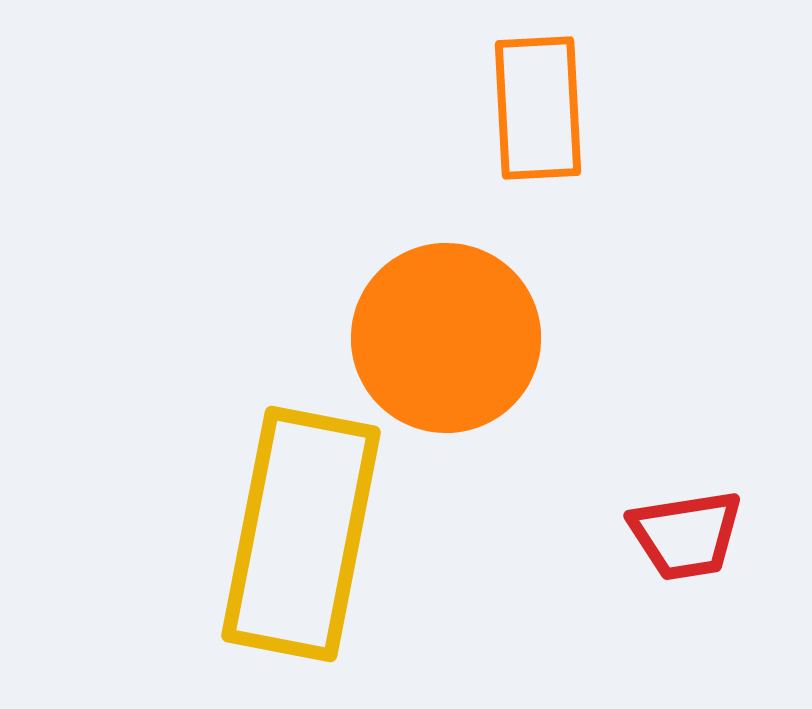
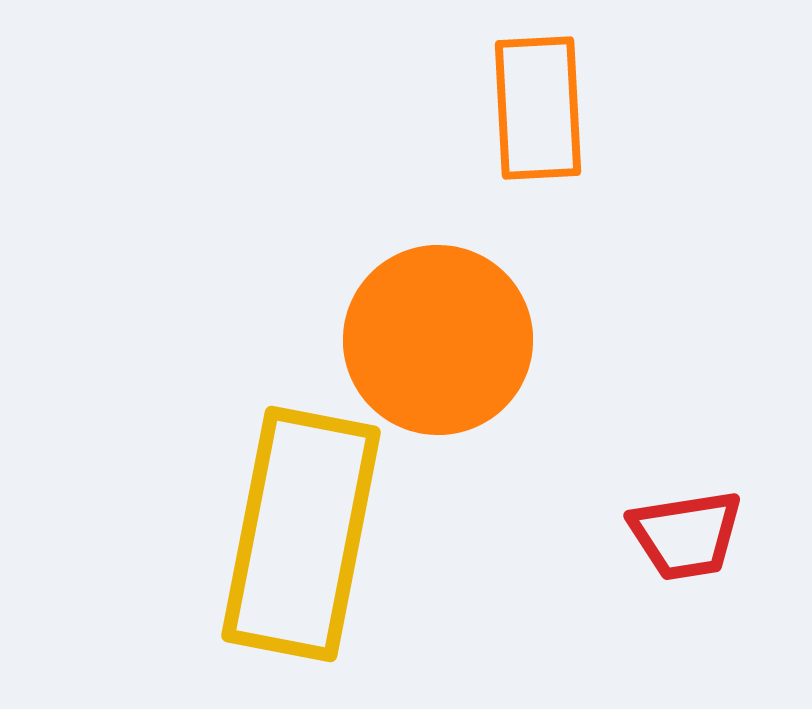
orange circle: moved 8 px left, 2 px down
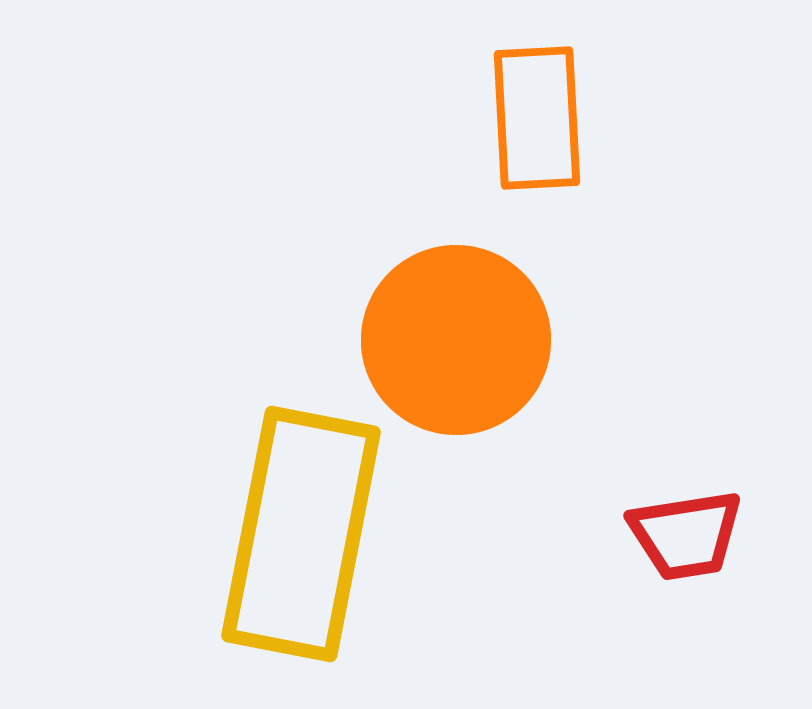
orange rectangle: moved 1 px left, 10 px down
orange circle: moved 18 px right
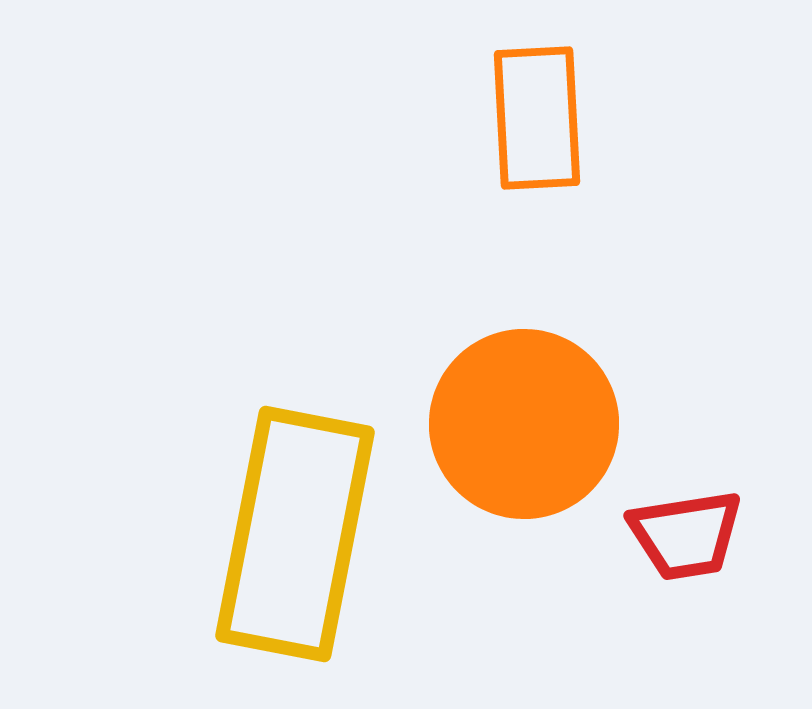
orange circle: moved 68 px right, 84 px down
yellow rectangle: moved 6 px left
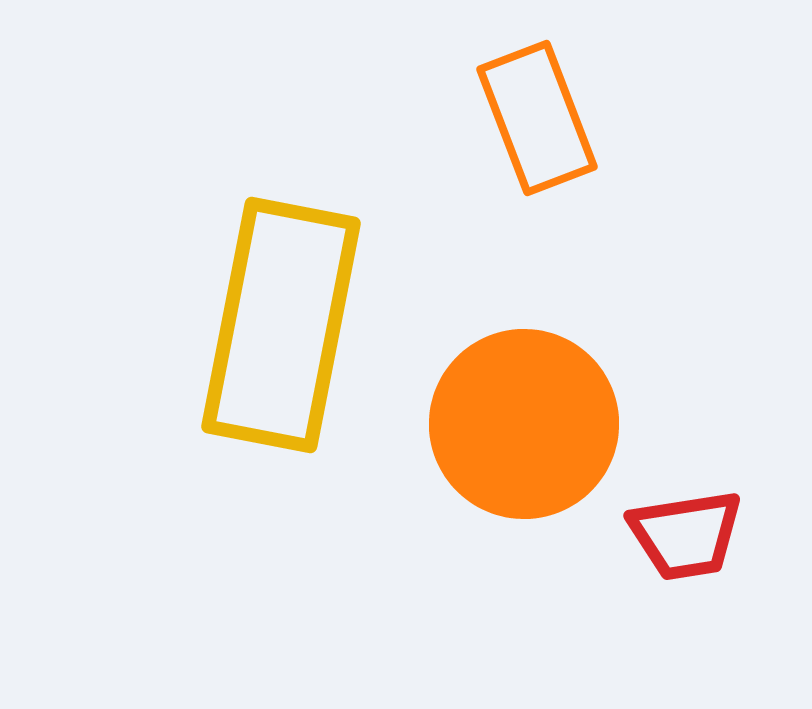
orange rectangle: rotated 18 degrees counterclockwise
yellow rectangle: moved 14 px left, 209 px up
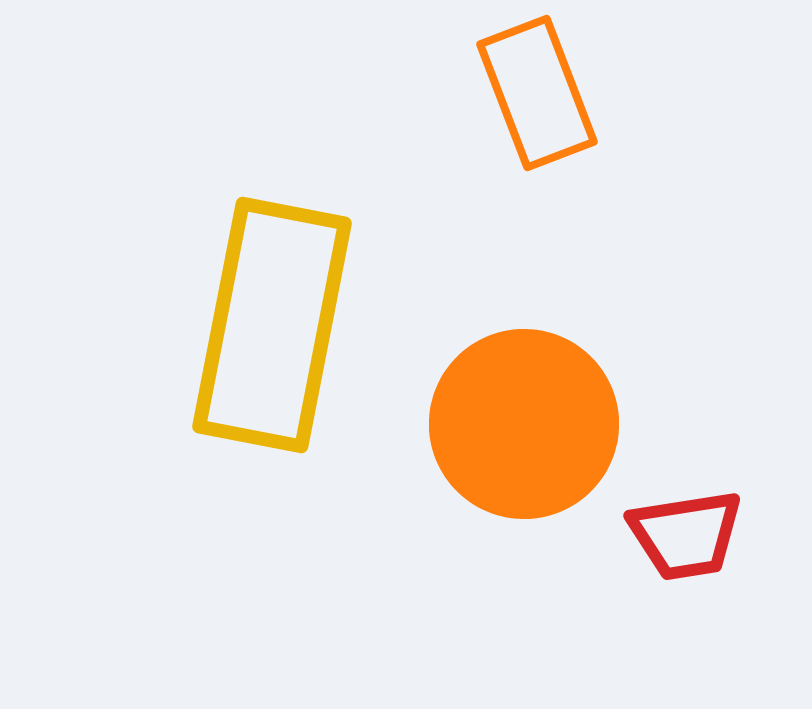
orange rectangle: moved 25 px up
yellow rectangle: moved 9 px left
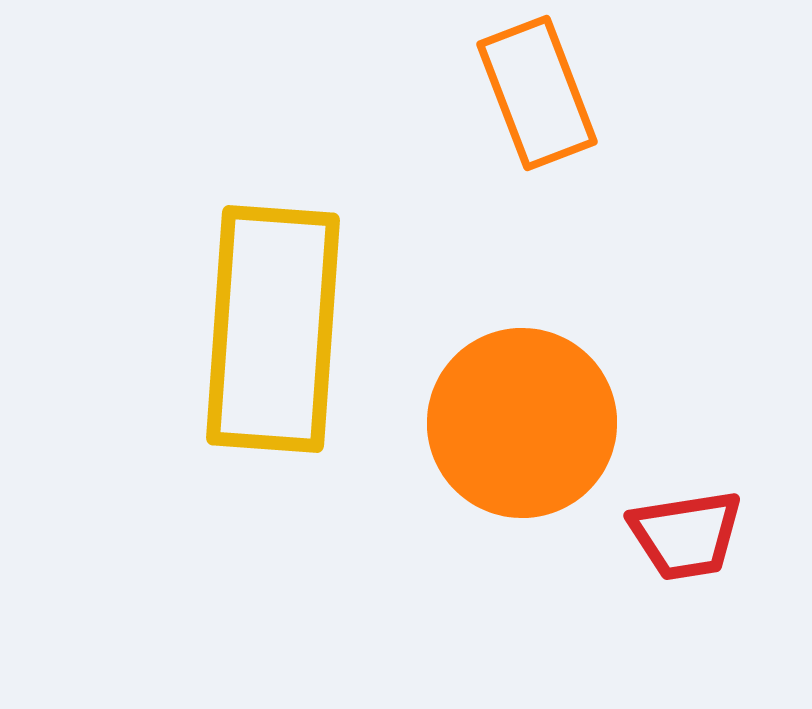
yellow rectangle: moved 1 px right, 4 px down; rotated 7 degrees counterclockwise
orange circle: moved 2 px left, 1 px up
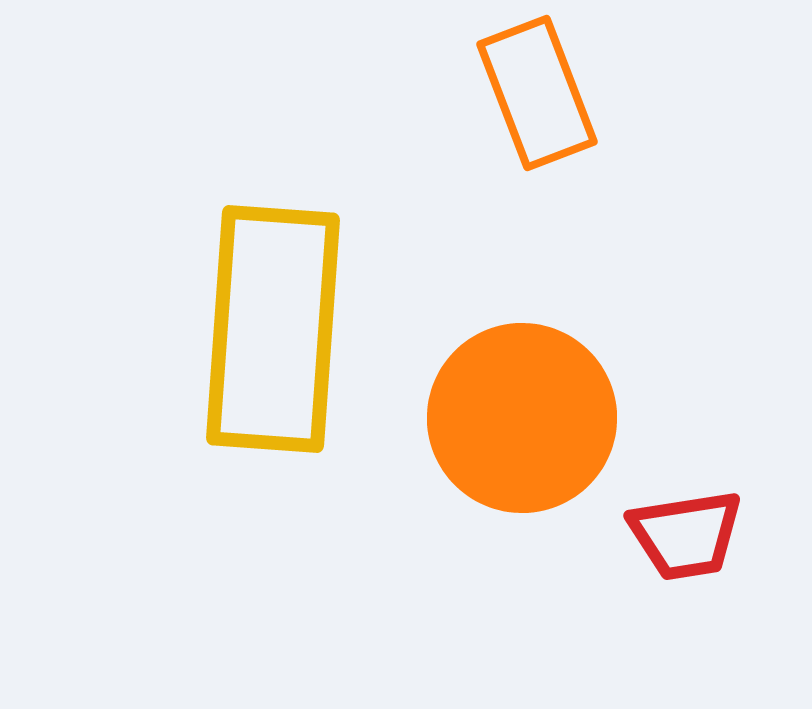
orange circle: moved 5 px up
